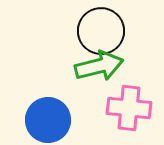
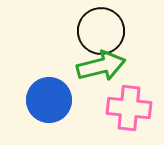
green arrow: moved 2 px right
blue circle: moved 1 px right, 20 px up
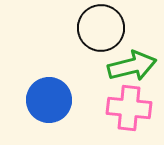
black circle: moved 3 px up
green arrow: moved 31 px right
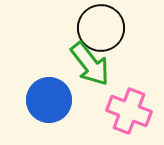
green arrow: moved 42 px left, 2 px up; rotated 66 degrees clockwise
pink cross: moved 3 px down; rotated 15 degrees clockwise
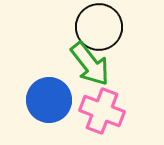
black circle: moved 2 px left, 1 px up
pink cross: moved 27 px left
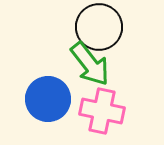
blue circle: moved 1 px left, 1 px up
pink cross: rotated 9 degrees counterclockwise
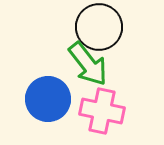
green arrow: moved 2 px left
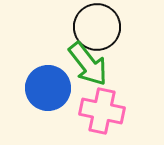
black circle: moved 2 px left
blue circle: moved 11 px up
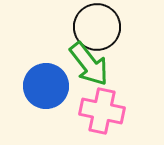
green arrow: moved 1 px right
blue circle: moved 2 px left, 2 px up
